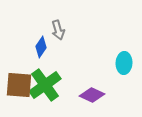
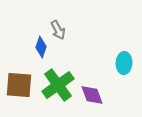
gray arrow: rotated 12 degrees counterclockwise
blue diamond: rotated 15 degrees counterclockwise
green cross: moved 13 px right
purple diamond: rotated 45 degrees clockwise
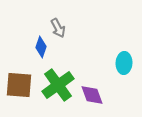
gray arrow: moved 2 px up
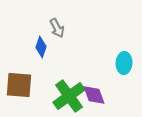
gray arrow: moved 1 px left
green cross: moved 11 px right, 11 px down
purple diamond: moved 2 px right
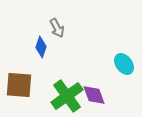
cyan ellipse: moved 1 px down; rotated 40 degrees counterclockwise
green cross: moved 2 px left
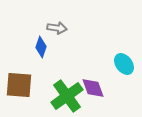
gray arrow: rotated 54 degrees counterclockwise
purple diamond: moved 1 px left, 7 px up
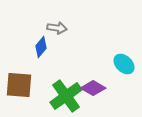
blue diamond: rotated 20 degrees clockwise
cyan ellipse: rotated 10 degrees counterclockwise
purple diamond: rotated 40 degrees counterclockwise
green cross: moved 1 px left
